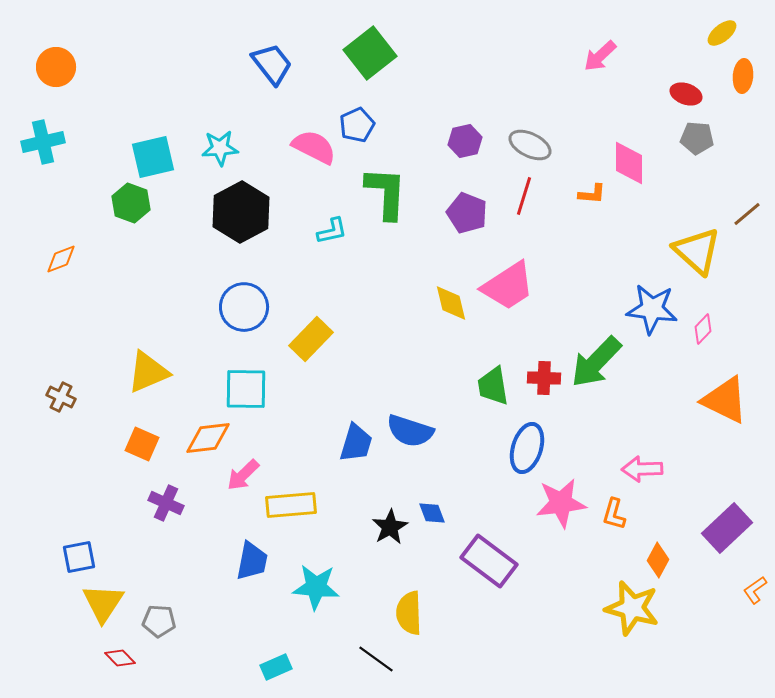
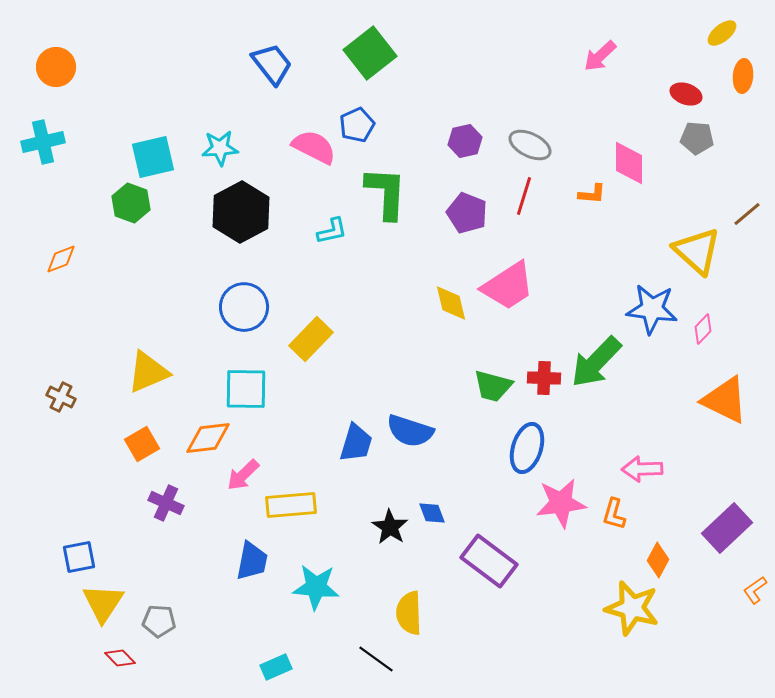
green trapezoid at (493, 386): rotated 66 degrees counterclockwise
orange square at (142, 444): rotated 36 degrees clockwise
black star at (390, 527): rotated 9 degrees counterclockwise
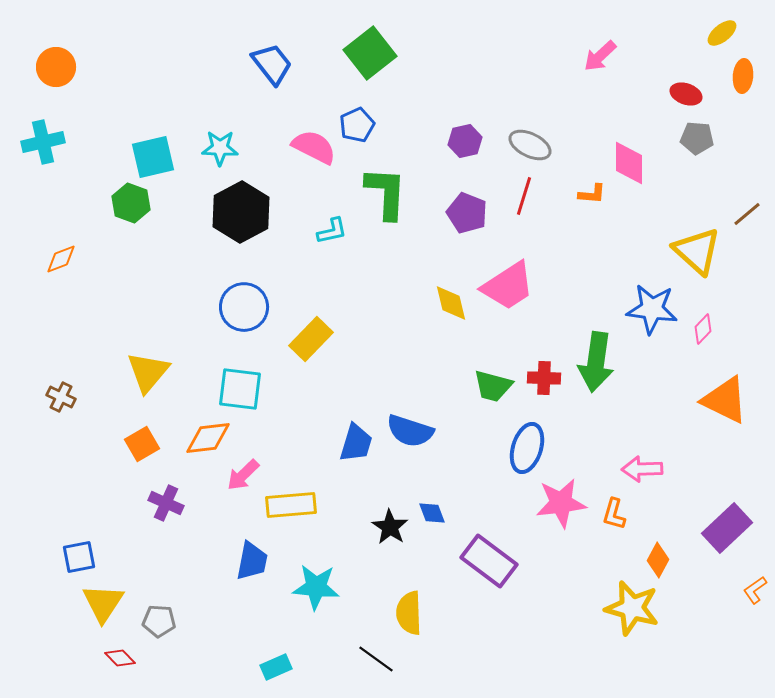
cyan star at (220, 148): rotated 6 degrees clockwise
green arrow at (596, 362): rotated 36 degrees counterclockwise
yellow triangle at (148, 372): rotated 27 degrees counterclockwise
cyan square at (246, 389): moved 6 px left; rotated 6 degrees clockwise
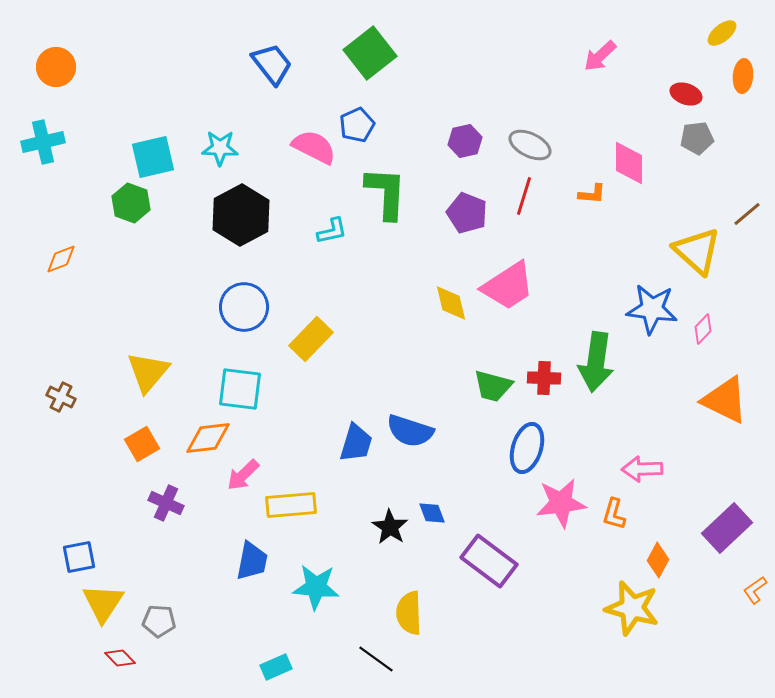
gray pentagon at (697, 138): rotated 12 degrees counterclockwise
black hexagon at (241, 212): moved 3 px down
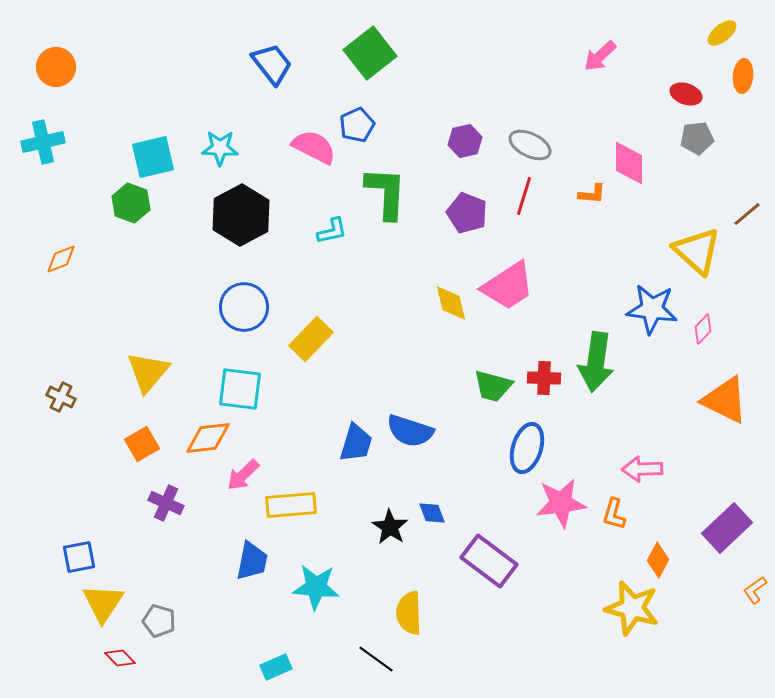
gray pentagon at (159, 621): rotated 12 degrees clockwise
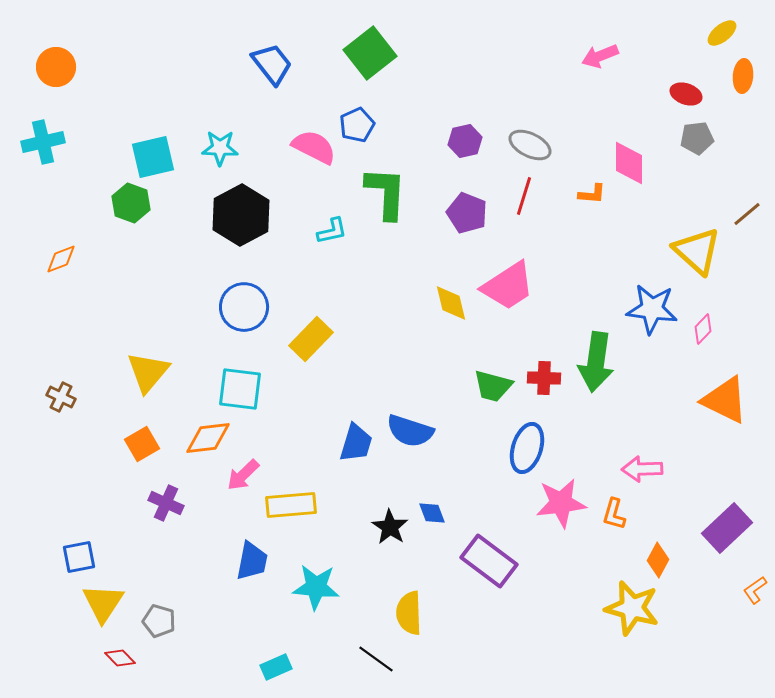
pink arrow at (600, 56): rotated 21 degrees clockwise
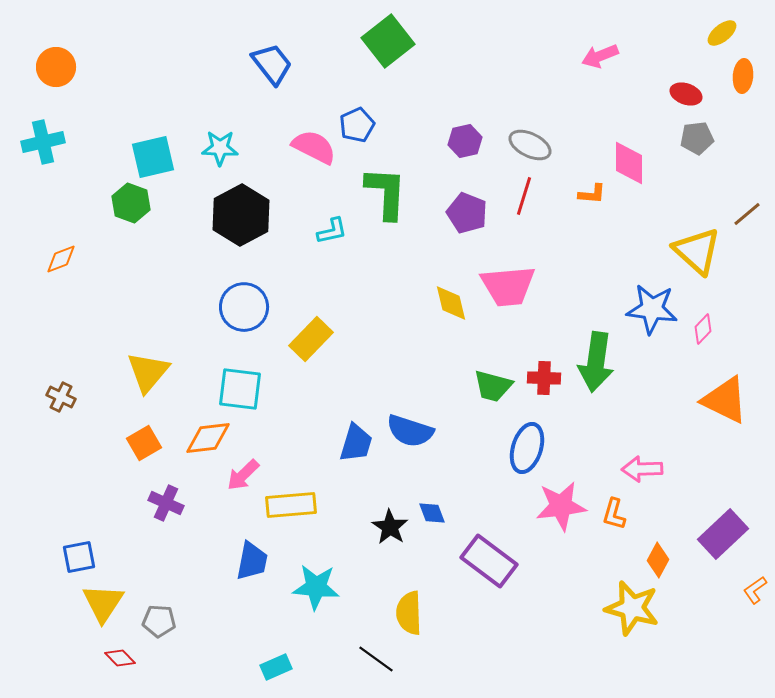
green square at (370, 53): moved 18 px right, 12 px up
pink trapezoid at (508, 286): rotated 28 degrees clockwise
orange square at (142, 444): moved 2 px right, 1 px up
pink star at (561, 503): moved 3 px down
purple rectangle at (727, 528): moved 4 px left, 6 px down
gray pentagon at (159, 621): rotated 12 degrees counterclockwise
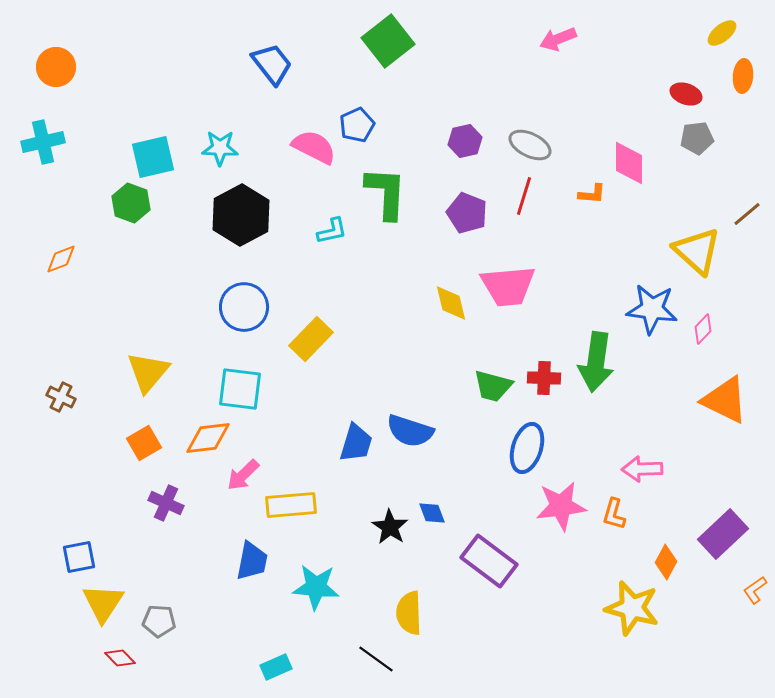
pink arrow at (600, 56): moved 42 px left, 17 px up
orange diamond at (658, 560): moved 8 px right, 2 px down
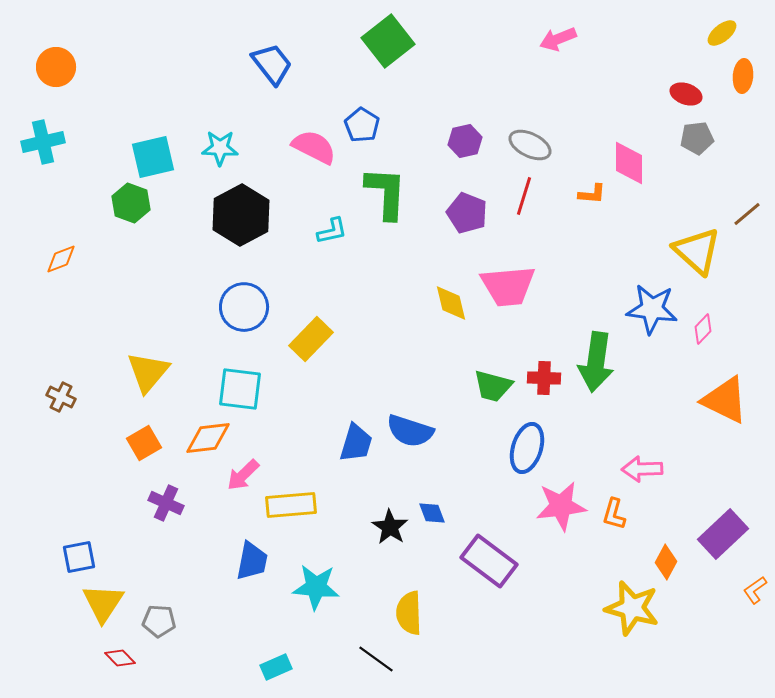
blue pentagon at (357, 125): moved 5 px right; rotated 16 degrees counterclockwise
